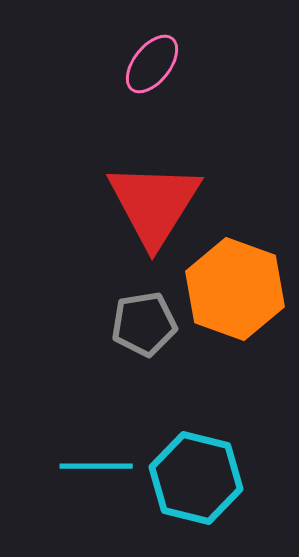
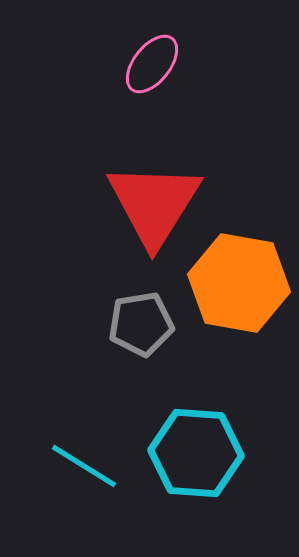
orange hexagon: moved 4 px right, 6 px up; rotated 10 degrees counterclockwise
gray pentagon: moved 3 px left
cyan line: moved 12 px left; rotated 32 degrees clockwise
cyan hexagon: moved 25 px up; rotated 10 degrees counterclockwise
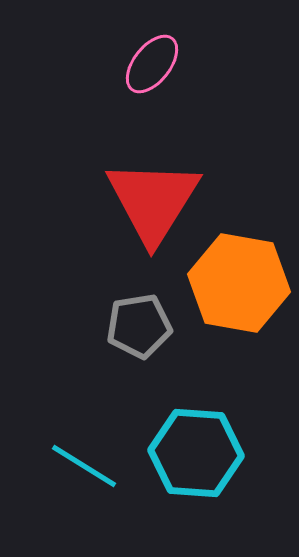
red triangle: moved 1 px left, 3 px up
gray pentagon: moved 2 px left, 2 px down
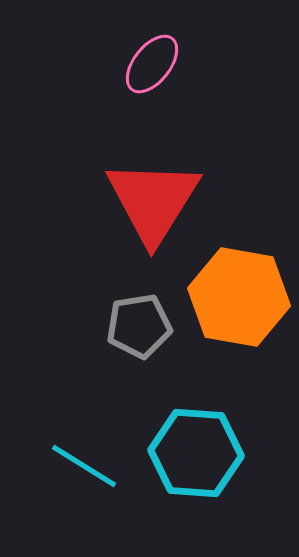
orange hexagon: moved 14 px down
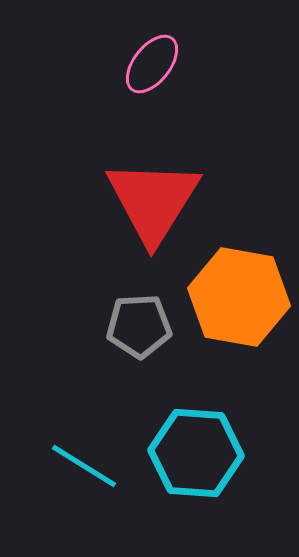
gray pentagon: rotated 6 degrees clockwise
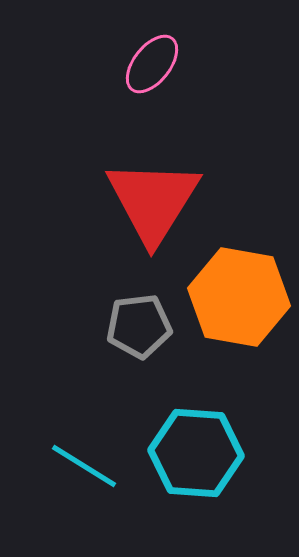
gray pentagon: rotated 4 degrees counterclockwise
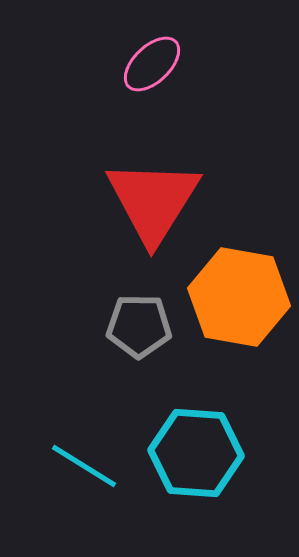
pink ellipse: rotated 8 degrees clockwise
gray pentagon: rotated 8 degrees clockwise
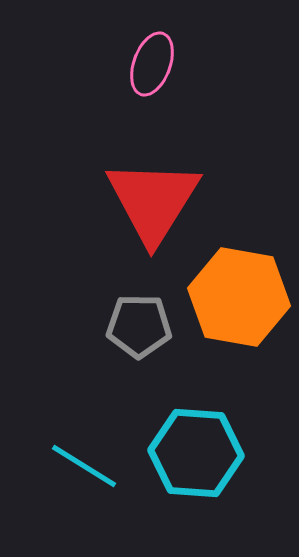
pink ellipse: rotated 26 degrees counterclockwise
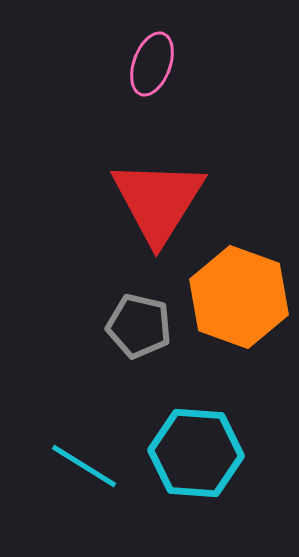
red triangle: moved 5 px right
orange hexagon: rotated 10 degrees clockwise
gray pentagon: rotated 12 degrees clockwise
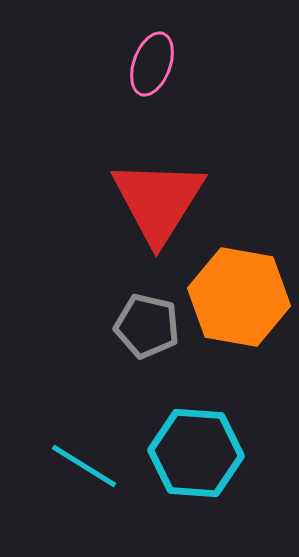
orange hexagon: rotated 10 degrees counterclockwise
gray pentagon: moved 8 px right
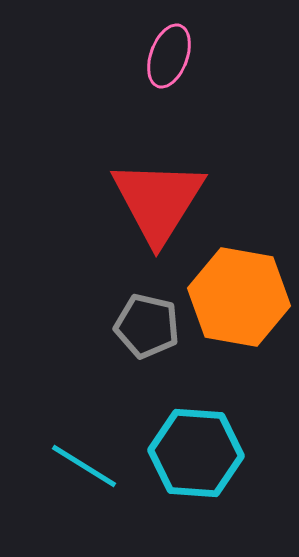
pink ellipse: moved 17 px right, 8 px up
